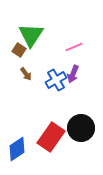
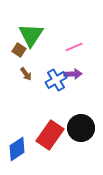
purple arrow: rotated 114 degrees counterclockwise
red rectangle: moved 1 px left, 2 px up
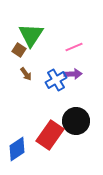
black circle: moved 5 px left, 7 px up
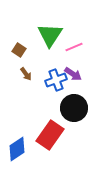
green triangle: moved 19 px right
purple arrow: rotated 36 degrees clockwise
blue cross: rotated 10 degrees clockwise
black circle: moved 2 px left, 13 px up
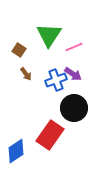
green triangle: moved 1 px left
blue diamond: moved 1 px left, 2 px down
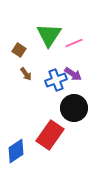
pink line: moved 4 px up
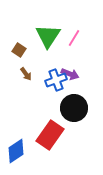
green triangle: moved 1 px left, 1 px down
pink line: moved 5 px up; rotated 36 degrees counterclockwise
purple arrow: moved 3 px left; rotated 12 degrees counterclockwise
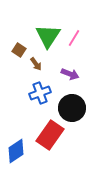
brown arrow: moved 10 px right, 10 px up
blue cross: moved 16 px left, 13 px down
black circle: moved 2 px left
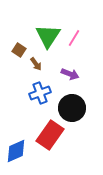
blue diamond: rotated 10 degrees clockwise
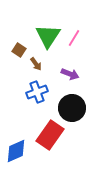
blue cross: moved 3 px left, 1 px up
